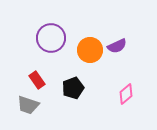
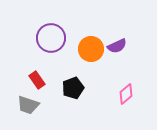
orange circle: moved 1 px right, 1 px up
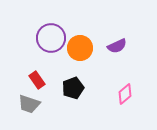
orange circle: moved 11 px left, 1 px up
pink diamond: moved 1 px left
gray trapezoid: moved 1 px right, 1 px up
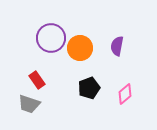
purple semicircle: rotated 126 degrees clockwise
black pentagon: moved 16 px right
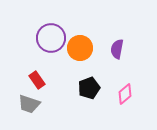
purple semicircle: moved 3 px down
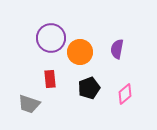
orange circle: moved 4 px down
red rectangle: moved 13 px right, 1 px up; rotated 30 degrees clockwise
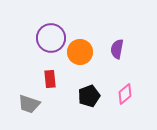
black pentagon: moved 8 px down
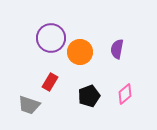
red rectangle: moved 3 px down; rotated 36 degrees clockwise
gray trapezoid: moved 1 px down
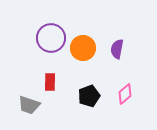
orange circle: moved 3 px right, 4 px up
red rectangle: rotated 30 degrees counterclockwise
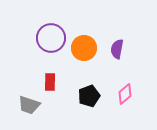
orange circle: moved 1 px right
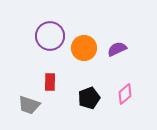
purple circle: moved 1 px left, 2 px up
purple semicircle: rotated 54 degrees clockwise
black pentagon: moved 2 px down
